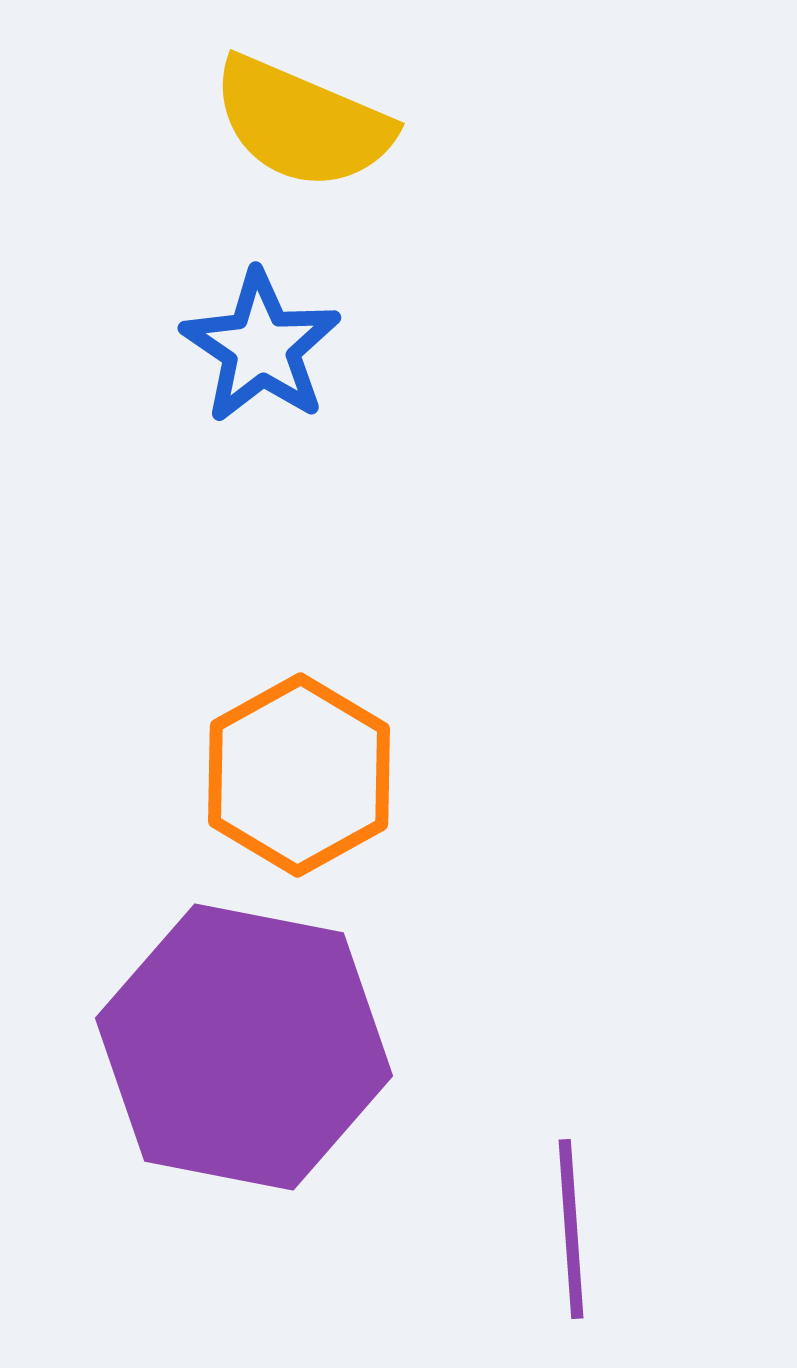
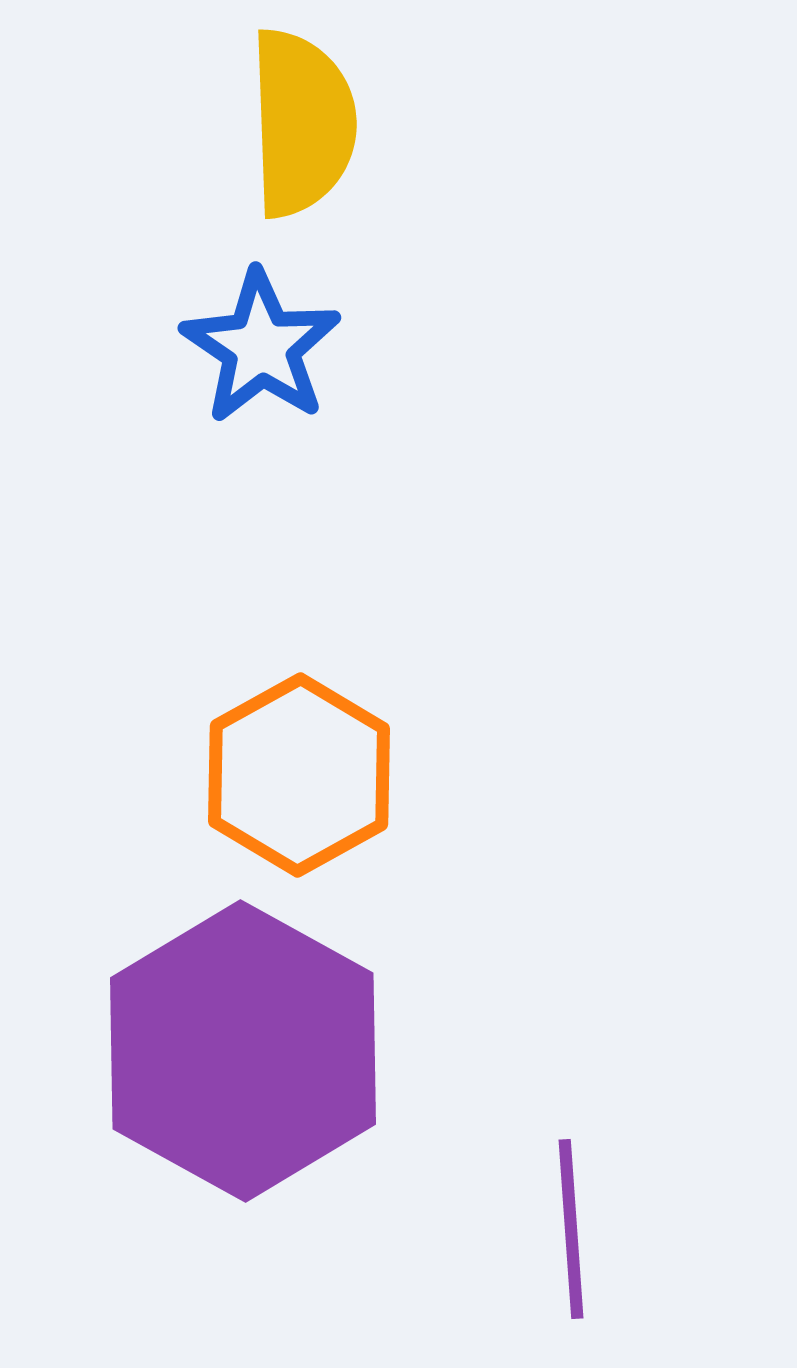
yellow semicircle: rotated 115 degrees counterclockwise
purple hexagon: moved 1 px left, 4 px down; rotated 18 degrees clockwise
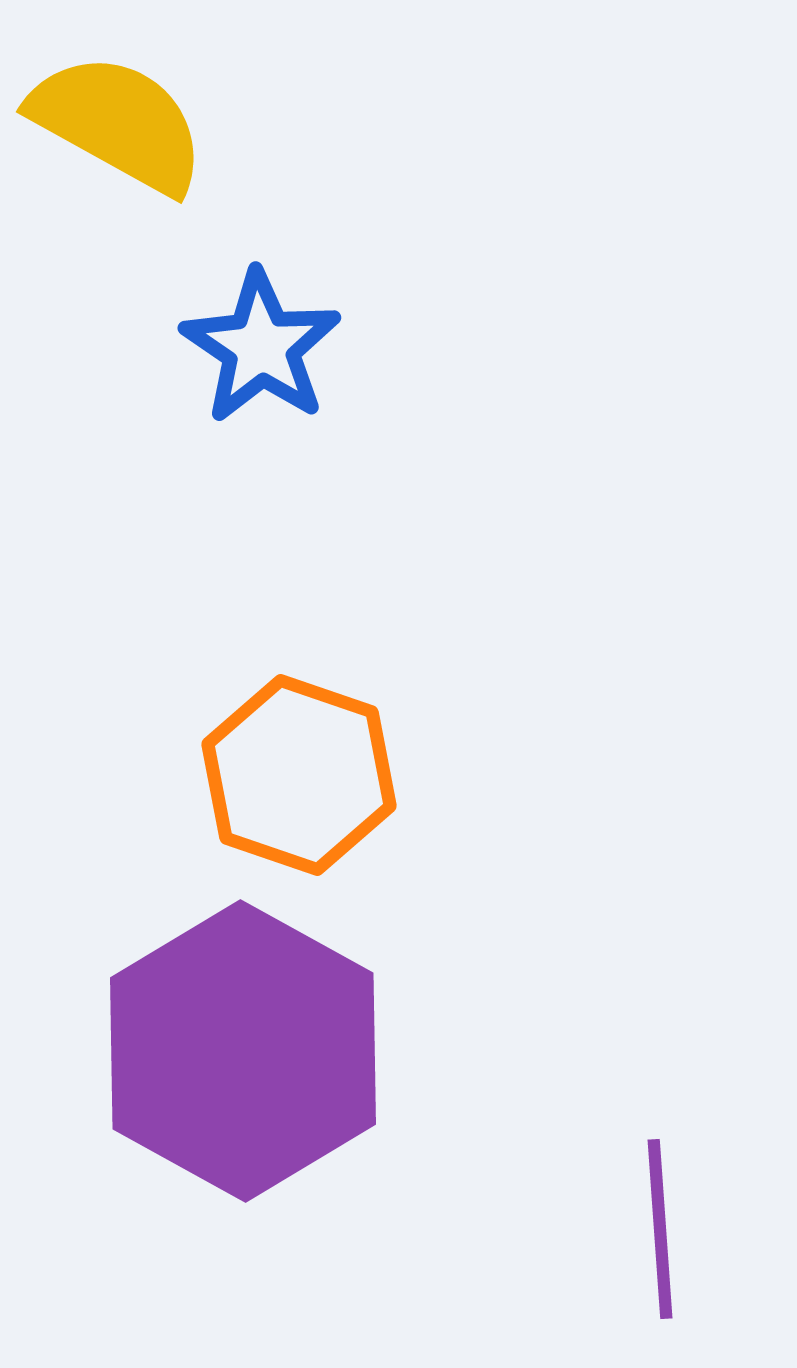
yellow semicircle: moved 184 px left; rotated 59 degrees counterclockwise
orange hexagon: rotated 12 degrees counterclockwise
purple line: moved 89 px right
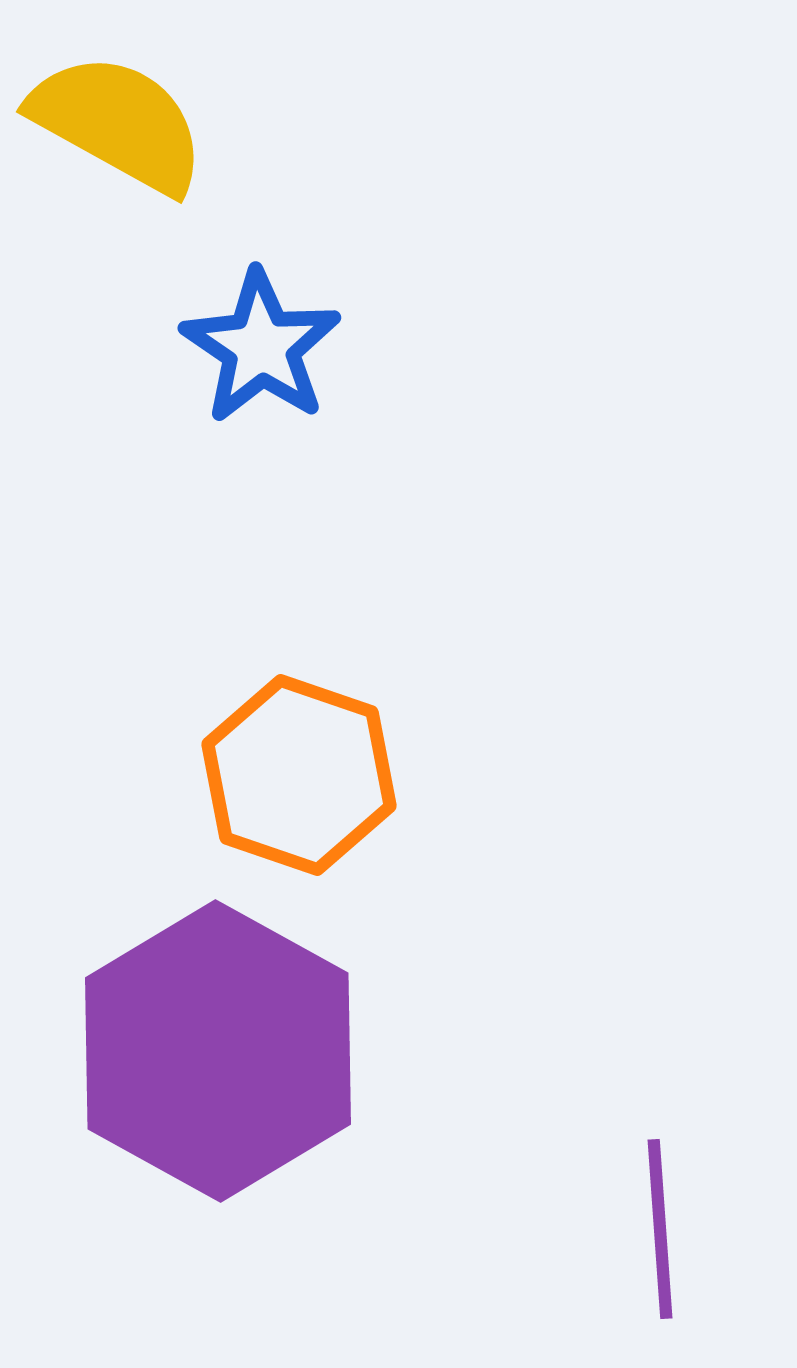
purple hexagon: moved 25 px left
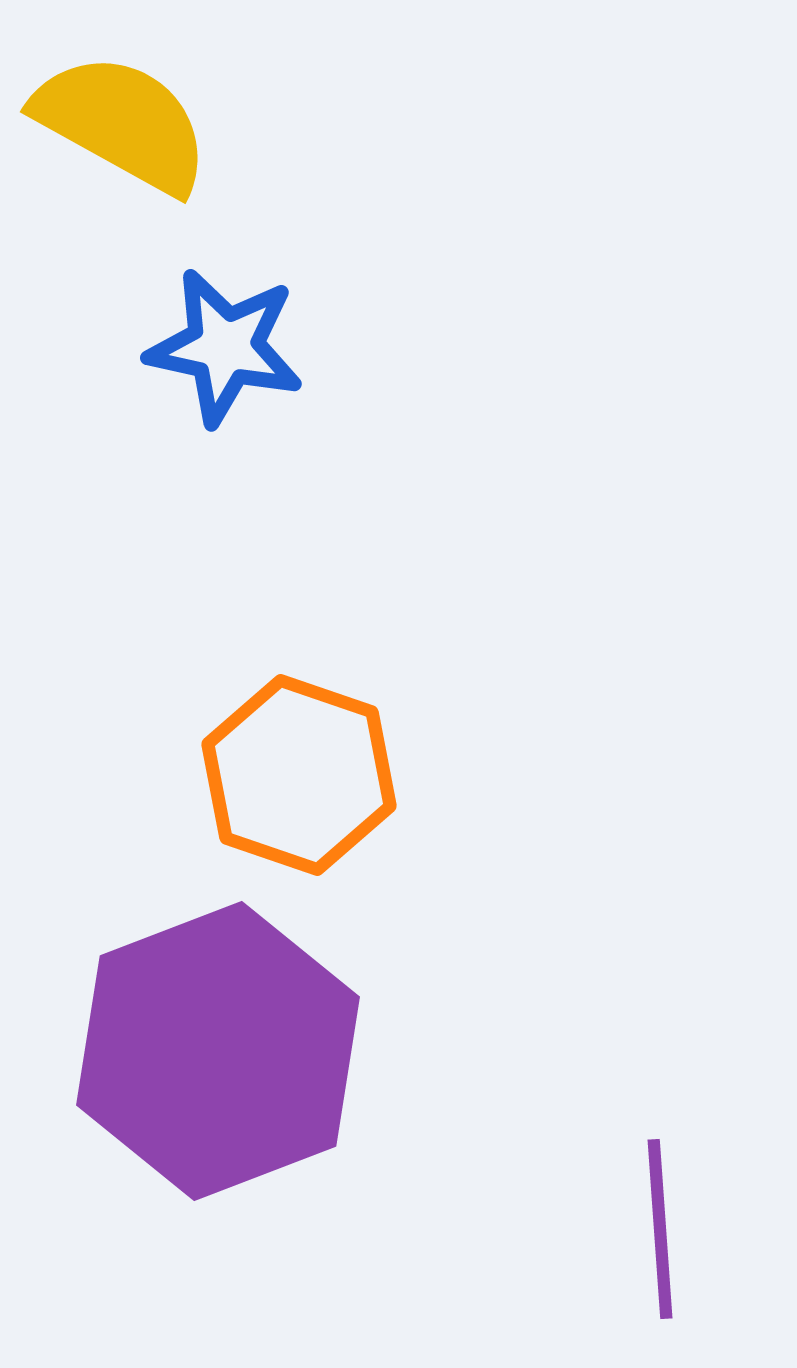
yellow semicircle: moved 4 px right
blue star: moved 36 px left; rotated 22 degrees counterclockwise
purple hexagon: rotated 10 degrees clockwise
